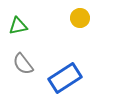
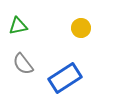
yellow circle: moved 1 px right, 10 px down
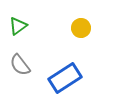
green triangle: rotated 24 degrees counterclockwise
gray semicircle: moved 3 px left, 1 px down
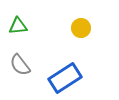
green triangle: rotated 30 degrees clockwise
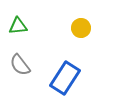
blue rectangle: rotated 24 degrees counterclockwise
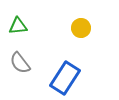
gray semicircle: moved 2 px up
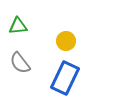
yellow circle: moved 15 px left, 13 px down
blue rectangle: rotated 8 degrees counterclockwise
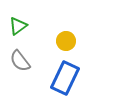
green triangle: rotated 30 degrees counterclockwise
gray semicircle: moved 2 px up
